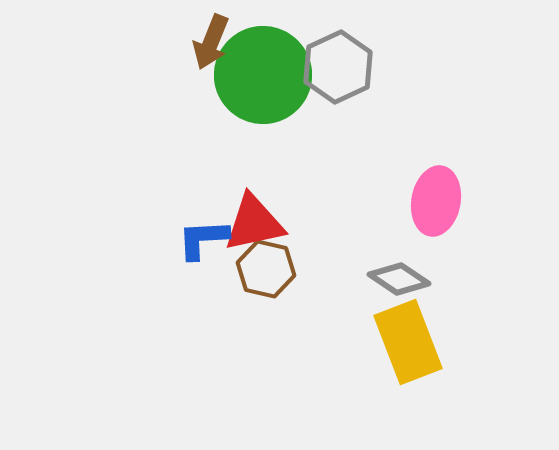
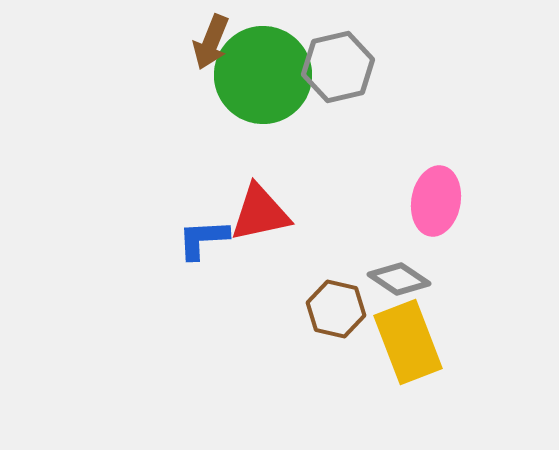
gray hexagon: rotated 12 degrees clockwise
red triangle: moved 6 px right, 10 px up
brown hexagon: moved 70 px right, 40 px down
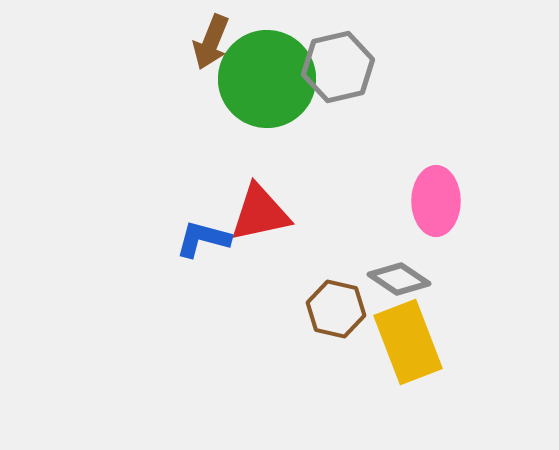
green circle: moved 4 px right, 4 px down
pink ellipse: rotated 10 degrees counterclockwise
blue L-shape: rotated 18 degrees clockwise
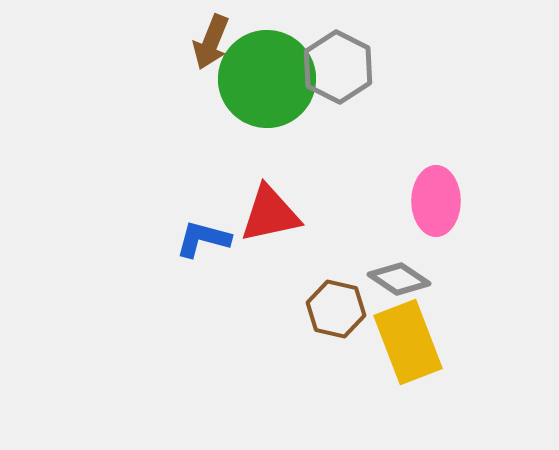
gray hexagon: rotated 20 degrees counterclockwise
red triangle: moved 10 px right, 1 px down
